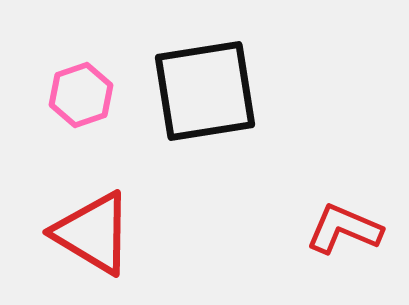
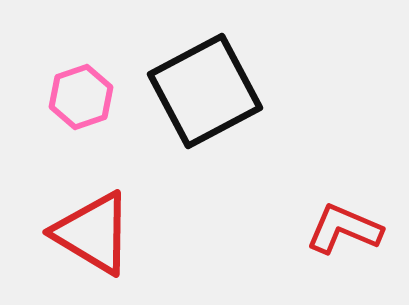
black square: rotated 19 degrees counterclockwise
pink hexagon: moved 2 px down
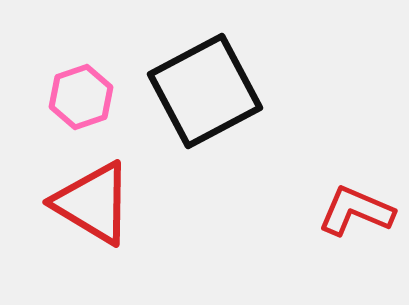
red L-shape: moved 12 px right, 18 px up
red triangle: moved 30 px up
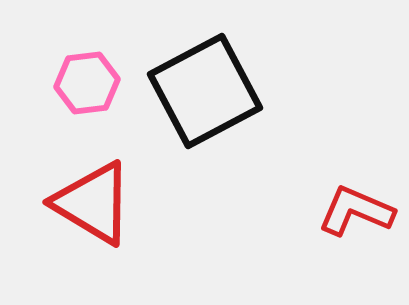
pink hexagon: moved 6 px right, 14 px up; rotated 12 degrees clockwise
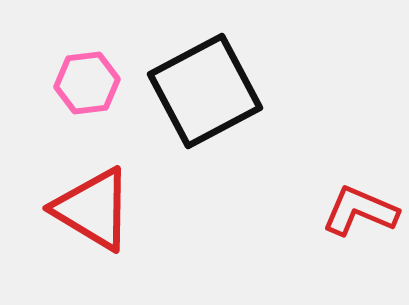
red triangle: moved 6 px down
red L-shape: moved 4 px right
